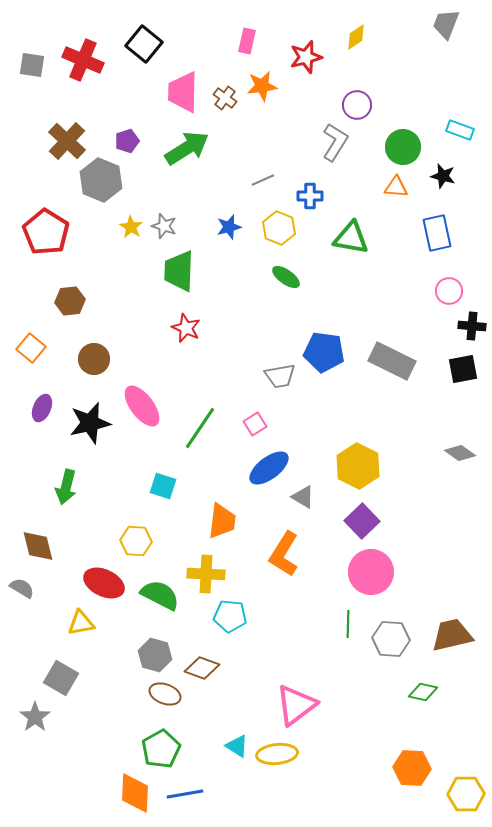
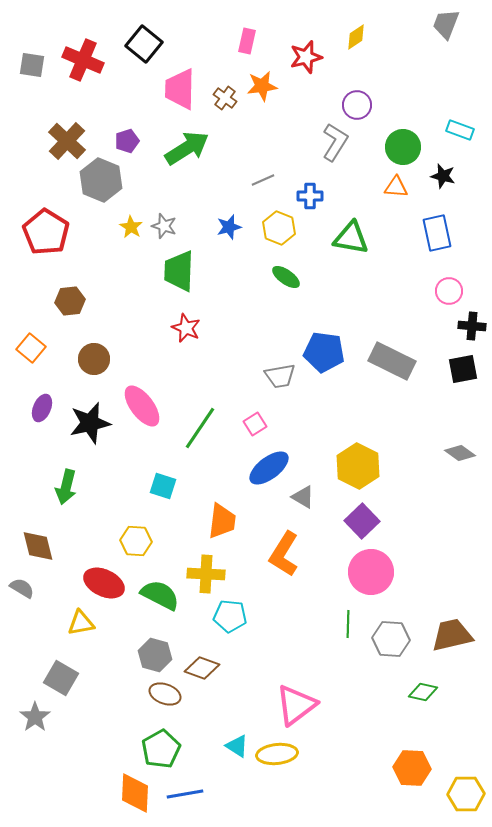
pink trapezoid at (183, 92): moved 3 px left, 3 px up
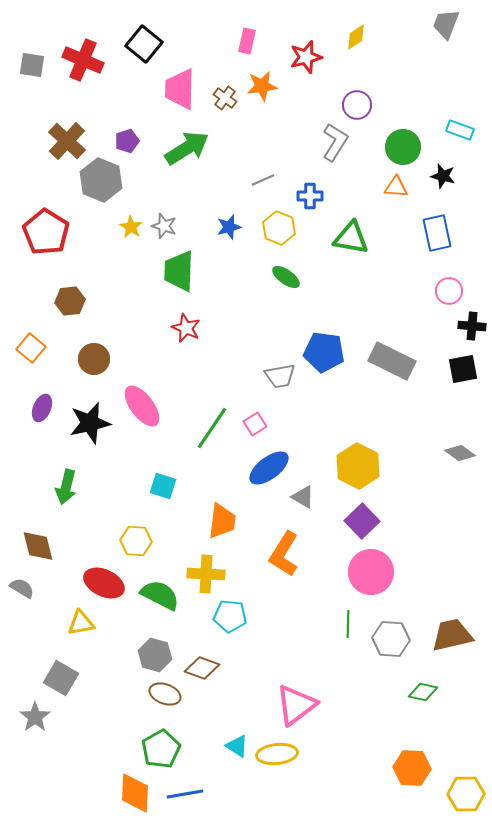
green line at (200, 428): moved 12 px right
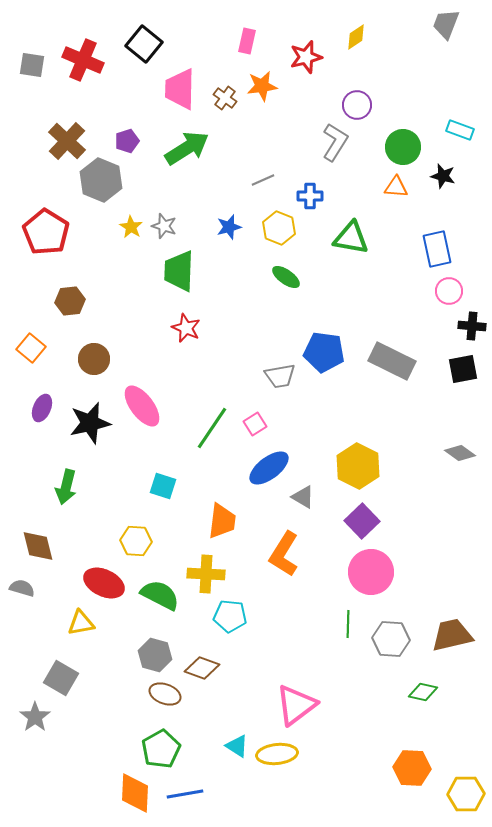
blue rectangle at (437, 233): moved 16 px down
gray semicircle at (22, 588): rotated 15 degrees counterclockwise
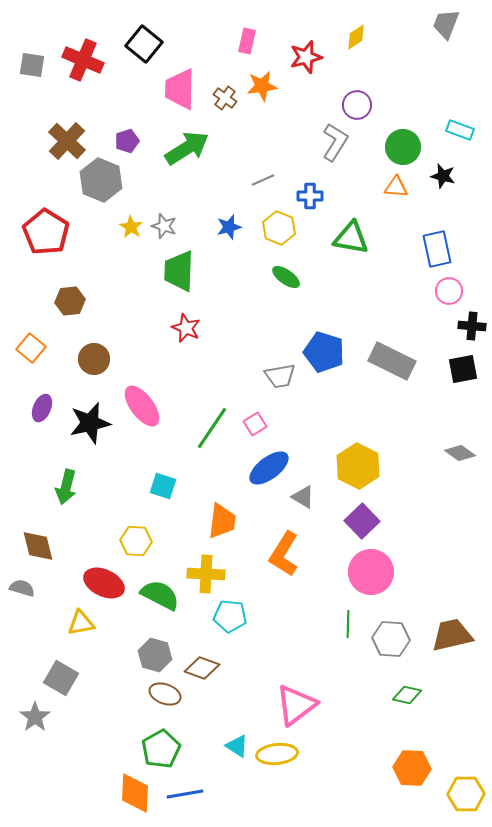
blue pentagon at (324, 352): rotated 9 degrees clockwise
green diamond at (423, 692): moved 16 px left, 3 px down
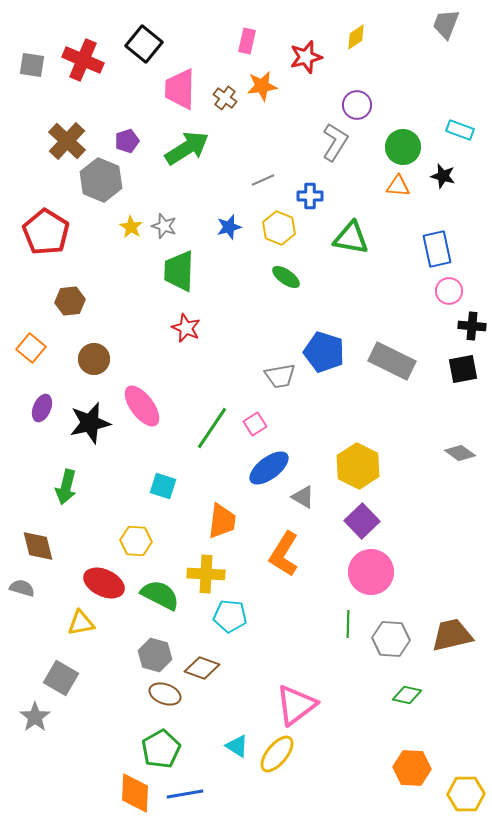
orange triangle at (396, 187): moved 2 px right, 1 px up
yellow ellipse at (277, 754): rotated 45 degrees counterclockwise
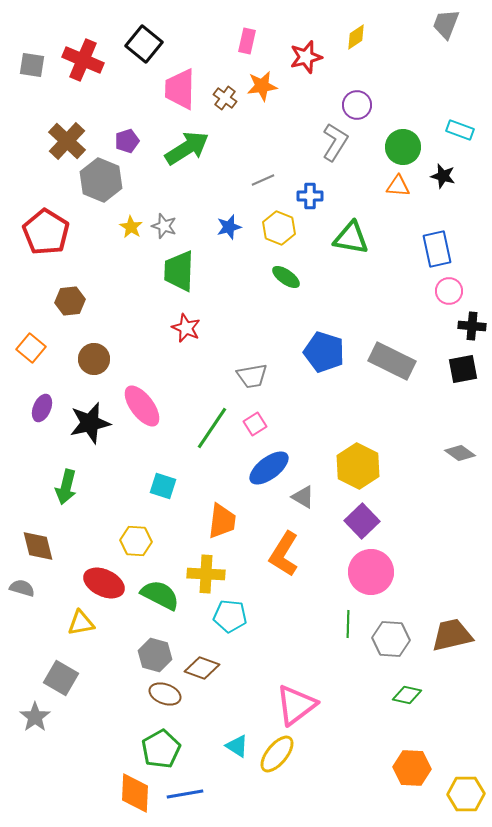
gray trapezoid at (280, 376): moved 28 px left
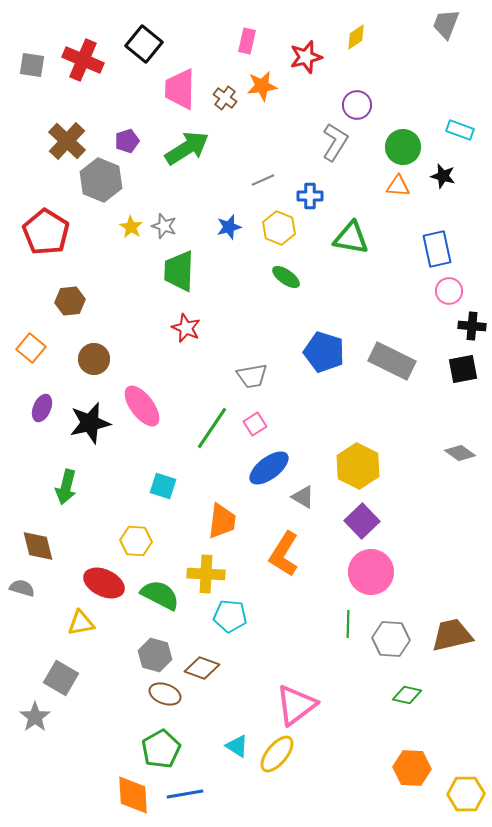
orange diamond at (135, 793): moved 2 px left, 2 px down; rotated 6 degrees counterclockwise
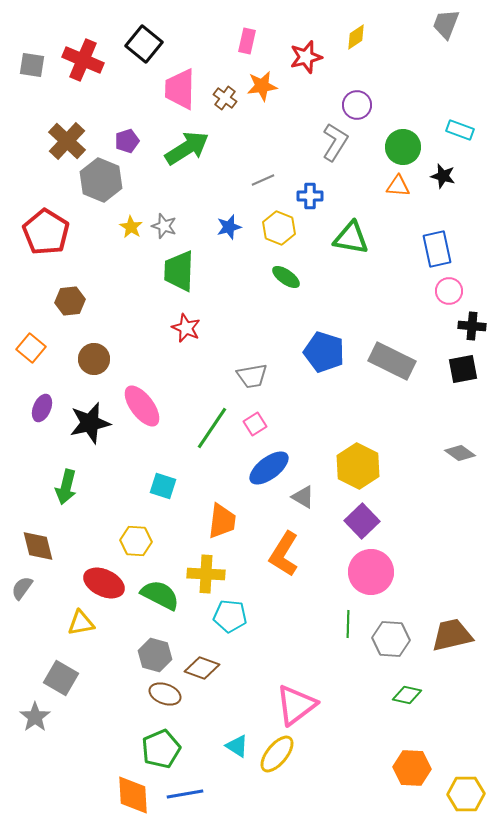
gray semicircle at (22, 588): rotated 70 degrees counterclockwise
green pentagon at (161, 749): rotated 6 degrees clockwise
